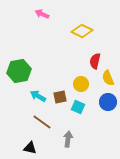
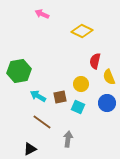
yellow semicircle: moved 1 px right, 1 px up
blue circle: moved 1 px left, 1 px down
black triangle: moved 1 px down; rotated 40 degrees counterclockwise
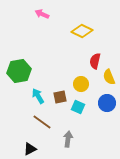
cyan arrow: rotated 28 degrees clockwise
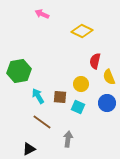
brown square: rotated 16 degrees clockwise
black triangle: moved 1 px left
